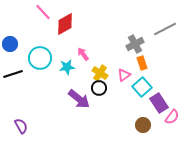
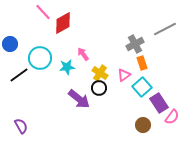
red diamond: moved 2 px left, 1 px up
black line: moved 6 px right, 1 px down; rotated 18 degrees counterclockwise
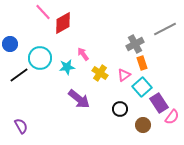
black circle: moved 21 px right, 21 px down
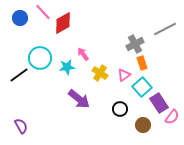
blue circle: moved 10 px right, 26 px up
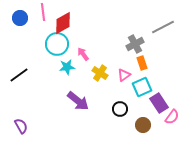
pink line: rotated 36 degrees clockwise
gray line: moved 2 px left, 2 px up
cyan circle: moved 17 px right, 14 px up
cyan square: rotated 18 degrees clockwise
purple arrow: moved 1 px left, 2 px down
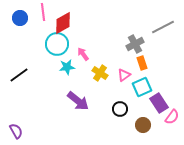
purple semicircle: moved 5 px left, 5 px down
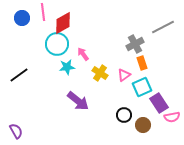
blue circle: moved 2 px right
black circle: moved 4 px right, 6 px down
pink semicircle: rotated 42 degrees clockwise
